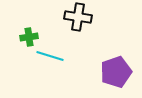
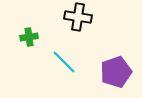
cyan line: moved 14 px right, 6 px down; rotated 28 degrees clockwise
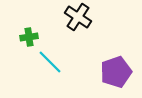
black cross: rotated 24 degrees clockwise
cyan line: moved 14 px left
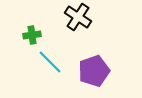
green cross: moved 3 px right, 2 px up
purple pentagon: moved 22 px left, 1 px up
